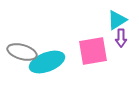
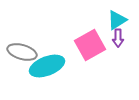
purple arrow: moved 3 px left
pink square: moved 3 px left, 6 px up; rotated 20 degrees counterclockwise
cyan ellipse: moved 4 px down
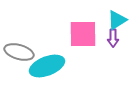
purple arrow: moved 5 px left
pink square: moved 7 px left, 11 px up; rotated 28 degrees clockwise
gray ellipse: moved 3 px left
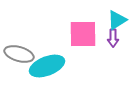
gray ellipse: moved 2 px down
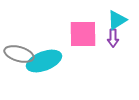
cyan ellipse: moved 3 px left, 5 px up
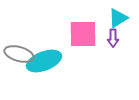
cyan triangle: moved 1 px right, 2 px up
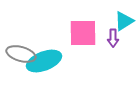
cyan triangle: moved 6 px right, 3 px down
pink square: moved 1 px up
gray ellipse: moved 2 px right
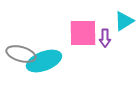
purple arrow: moved 8 px left
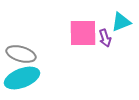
cyan triangle: moved 3 px left, 1 px down; rotated 10 degrees clockwise
purple arrow: rotated 18 degrees counterclockwise
cyan ellipse: moved 22 px left, 17 px down
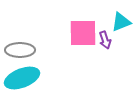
purple arrow: moved 2 px down
gray ellipse: moved 1 px left, 4 px up; rotated 16 degrees counterclockwise
